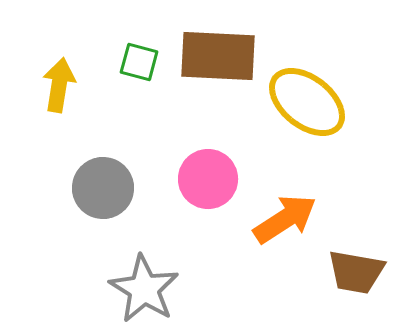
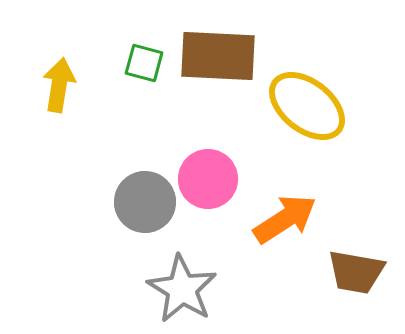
green square: moved 5 px right, 1 px down
yellow ellipse: moved 4 px down
gray circle: moved 42 px right, 14 px down
gray star: moved 38 px right
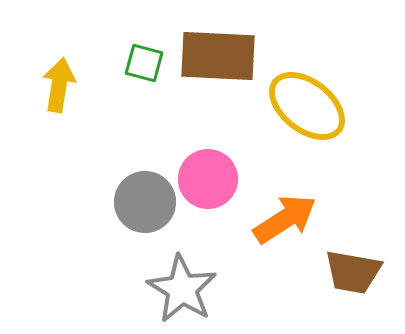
brown trapezoid: moved 3 px left
